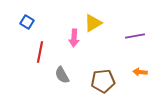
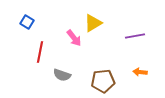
pink arrow: rotated 42 degrees counterclockwise
gray semicircle: rotated 42 degrees counterclockwise
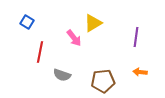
purple line: moved 1 px right, 1 px down; rotated 72 degrees counterclockwise
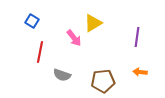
blue square: moved 5 px right, 1 px up
purple line: moved 1 px right
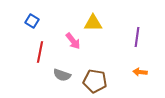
yellow triangle: rotated 30 degrees clockwise
pink arrow: moved 1 px left, 3 px down
brown pentagon: moved 8 px left; rotated 15 degrees clockwise
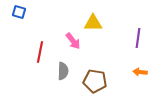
blue square: moved 13 px left, 9 px up; rotated 16 degrees counterclockwise
purple line: moved 1 px right, 1 px down
gray semicircle: moved 1 px right, 4 px up; rotated 108 degrees counterclockwise
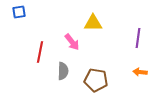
blue square: rotated 24 degrees counterclockwise
pink arrow: moved 1 px left, 1 px down
brown pentagon: moved 1 px right, 1 px up
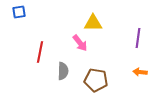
pink arrow: moved 8 px right, 1 px down
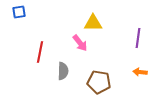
brown pentagon: moved 3 px right, 2 px down
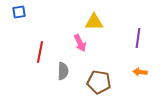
yellow triangle: moved 1 px right, 1 px up
pink arrow: rotated 12 degrees clockwise
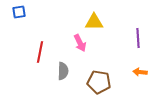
purple line: rotated 12 degrees counterclockwise
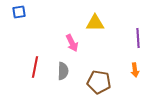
yellow triangle: moved 1 px right, 1 px down
pink arrow: moved 8 px left
red line: moved 5 px left, 15 px down
orange arrow: moved 5 px left, 2 px up; rotated 104 degrees counterclockwise
